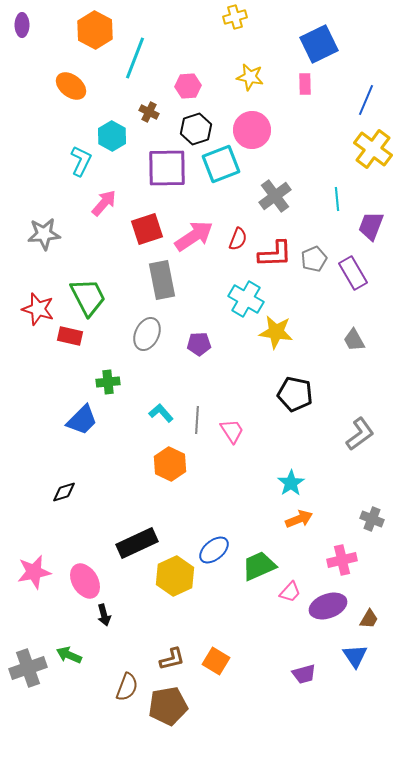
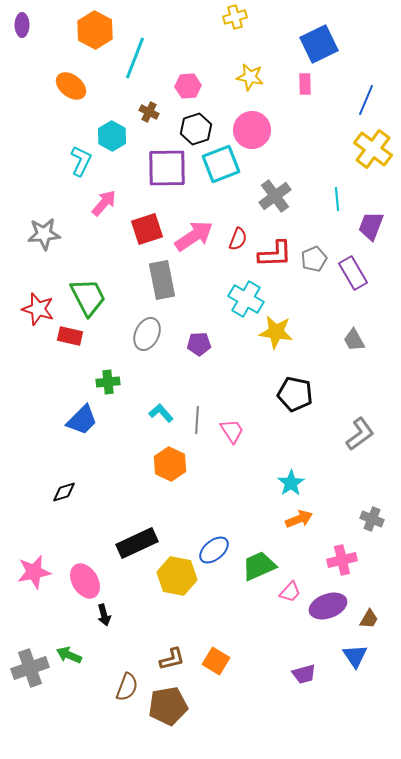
yellow hexagon at (175, 576): moved 2 px right; rotated 24 degrees counterclockwise
gray cross at (28, 668): moved 2 px right
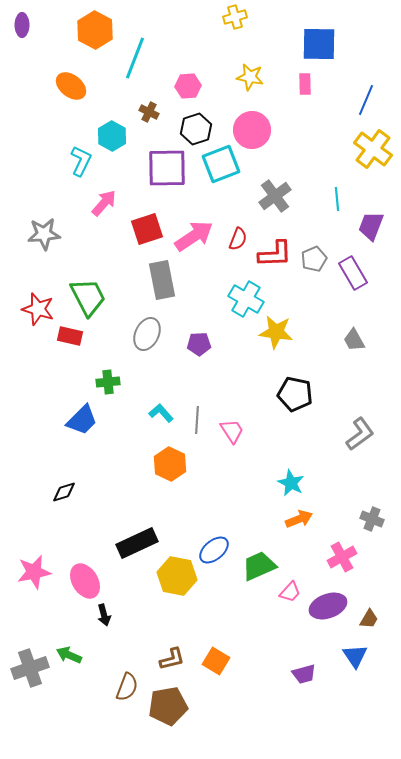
blue square at (319, 44): rotated 27 degrees clockwise
cyan star at (291, 483): rotated 12 degrees counterclockwise
pink cross at (342, 560): moved 3 px up; rotated 16 degrees counterclockwise
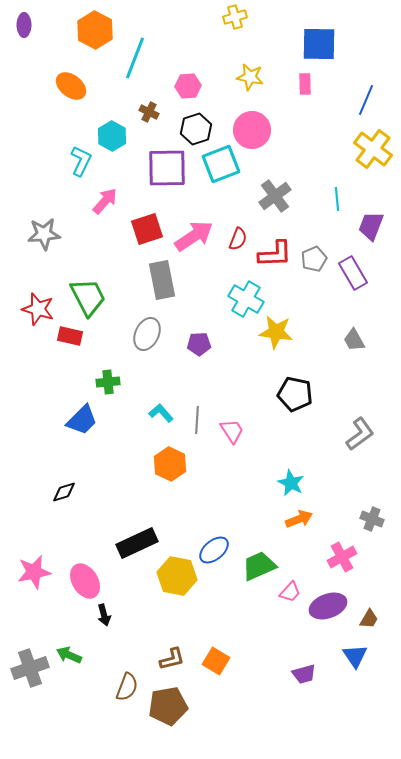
purple ellipse at (22, 25): moved 2 px right
pink arrow at (104, 203): moved 1 px right, 2 px up
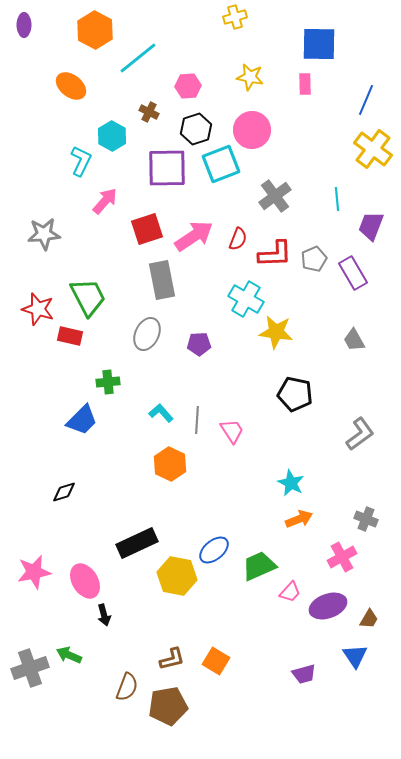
cyan line at (135, 58): moved 3 px right; rotated 30 degrees clockwise
gray cross at (372, 519): moved 6 px left
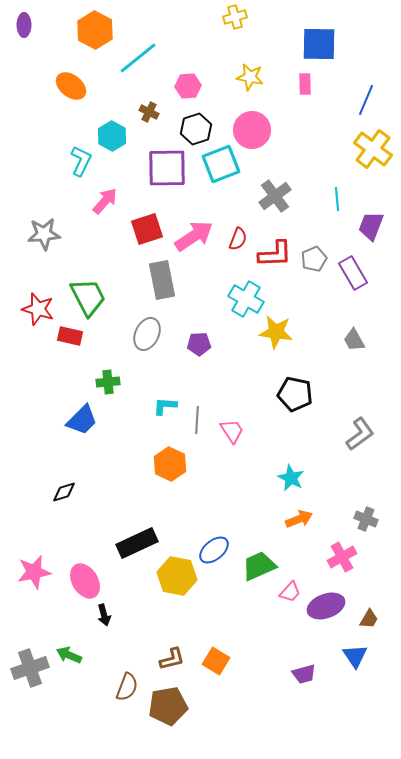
cyan L-shape at (161, 413): moved 4 px right, 7 px up; rotated 45 degrees counterclockwise
cyan star at (291, 483): moved 5 px up
purple ellipse at (328, 606): moved 2 px left
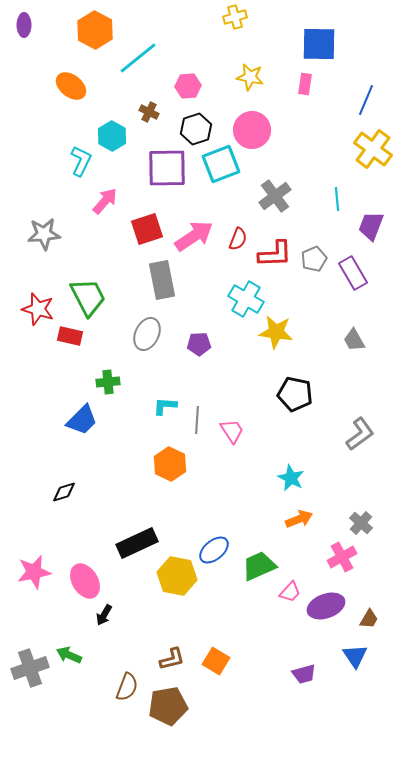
pink rectangle at (305, 84): rotated 10 degrees clockwise
gray cross at (366, 519): moved 5 px left, 4 px down; rotated 20 degrees clockwise
black arrow at (104, 615): rotated 45 degrees clockwise
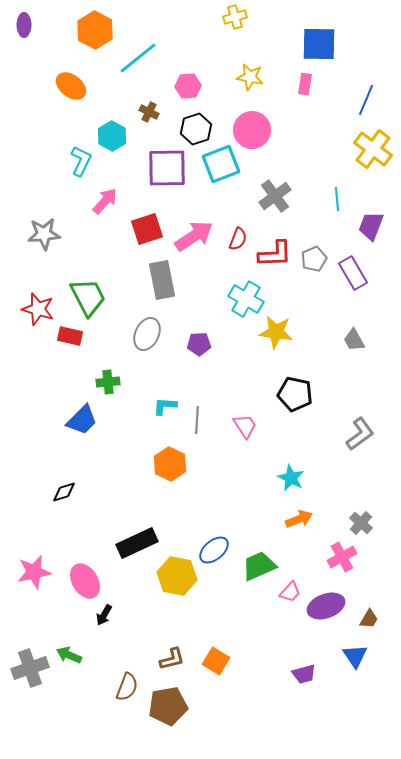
pink trapezoid at (232, 431): moved 13 px right, 5 px up
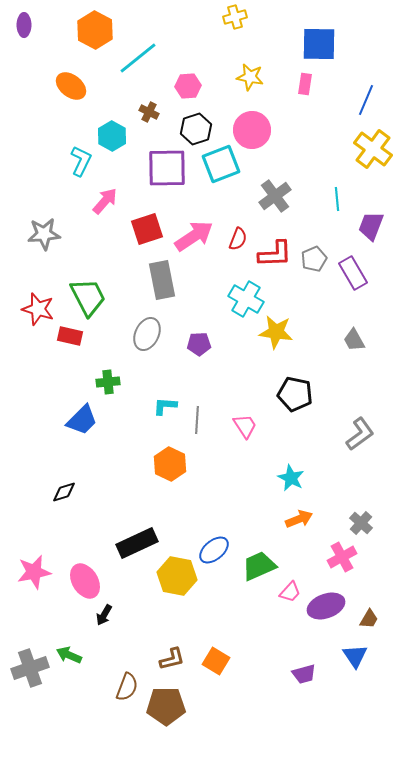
brown pentagon at (168, 706): moved 2 px left; rotated 9 degrees clockwise
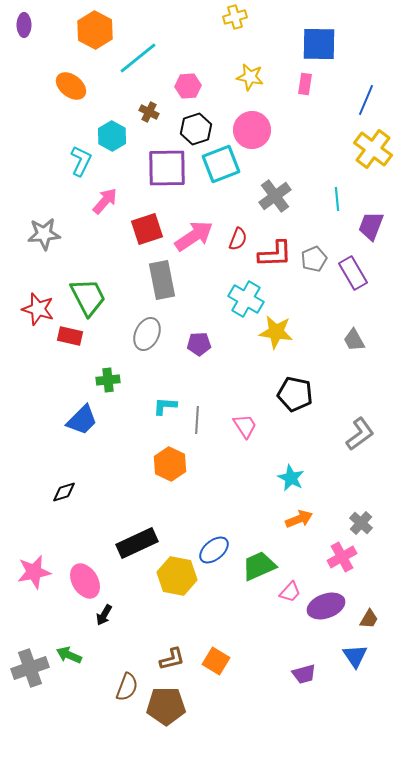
green cross at (108, 382): moved 2 px up
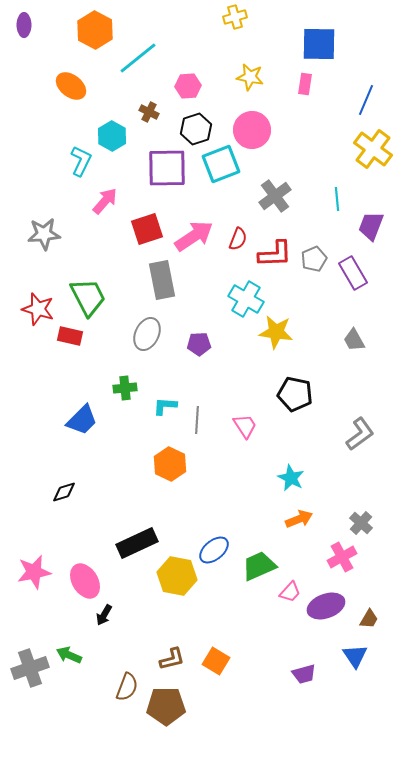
green cross at (108, 380): moved 17 px right, 8 px down
